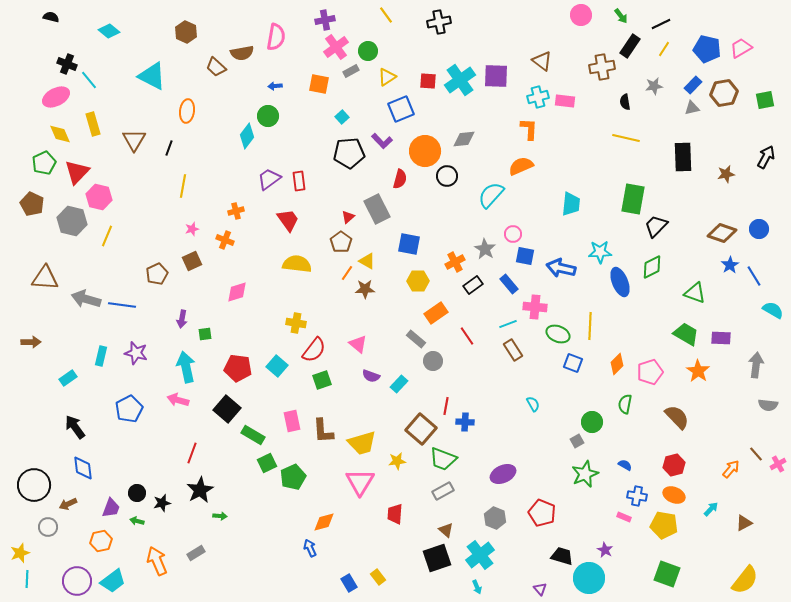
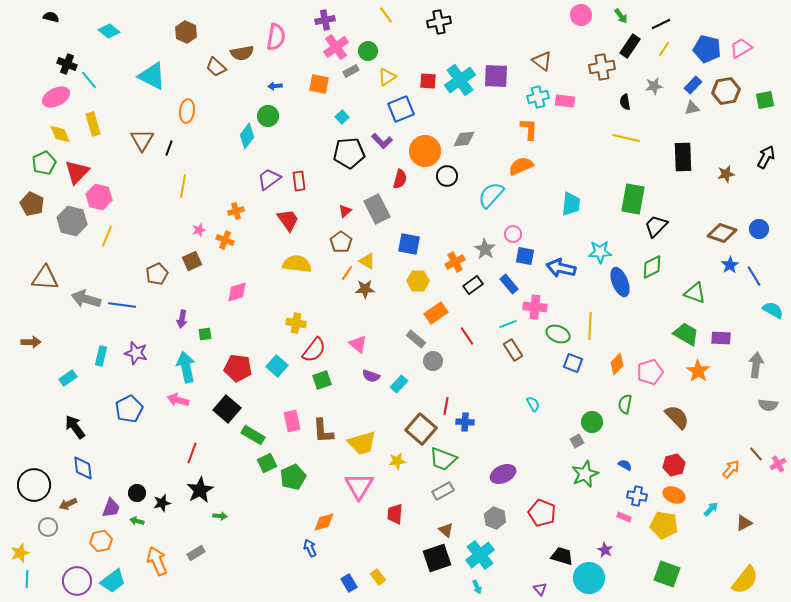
brown hexagon at (724, 93): moved 2 px right, 2 px up
brown triangle at (134, 140): moved 8 px right
red triangle at (348, 217): moved 3 px left, 6 px up
pink star at (192, 229): moved 7 px right, 1 px down
pink triangle at (360, 482): moved 1 px left, 4 px down
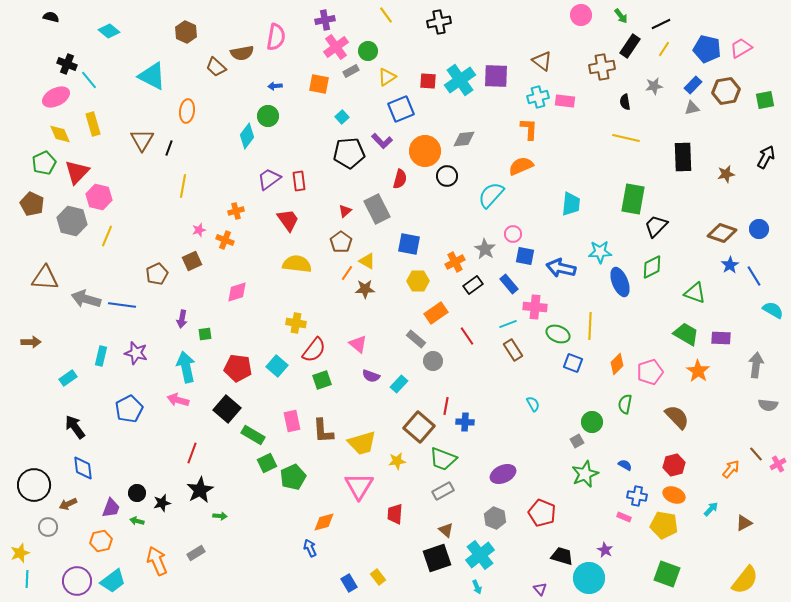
brown square at (421, 429): moved 2 px left, 2 px up
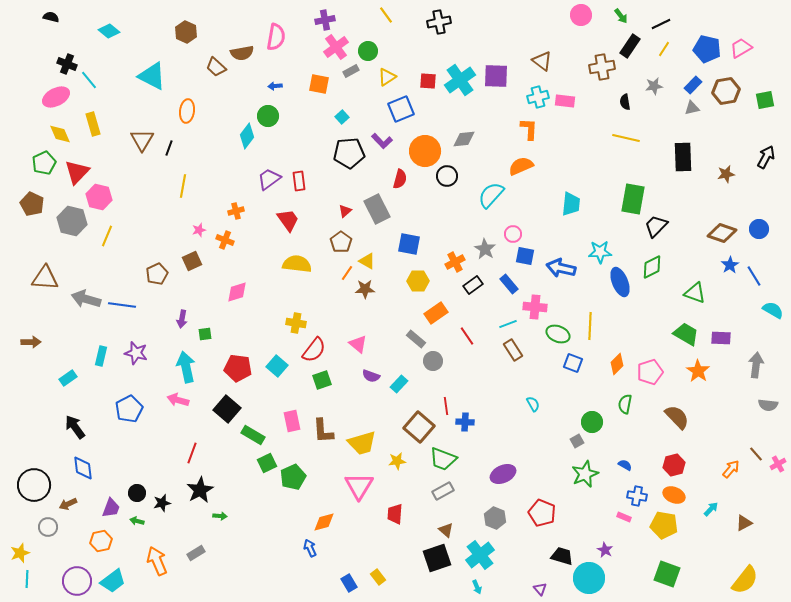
red line at (446, 406): rotated 18 degrees counterclockwise
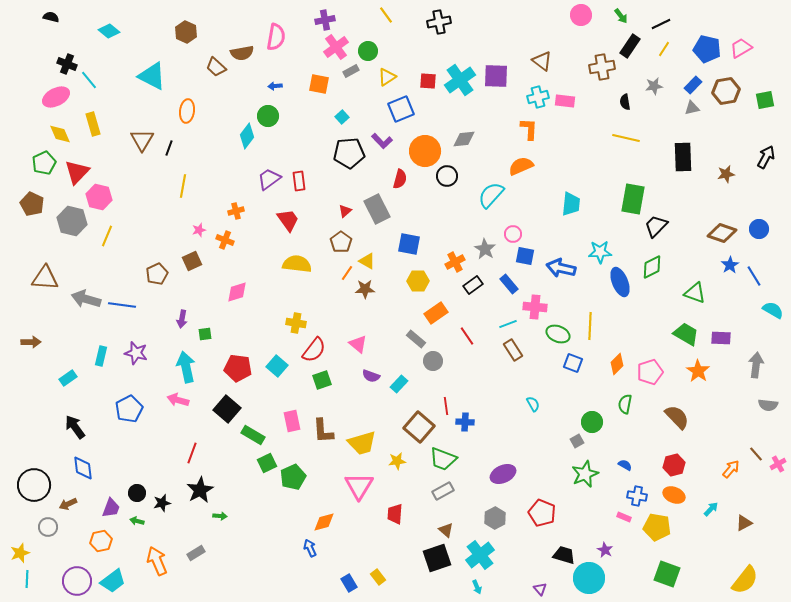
gray hexagon at (495, 518): rotated 10 degrees clockwise
yellow pentagon at (664, 525): moved 7 px left, 2 px down
black trapezoid at (562, 556): moved 2 px right, 1 px up
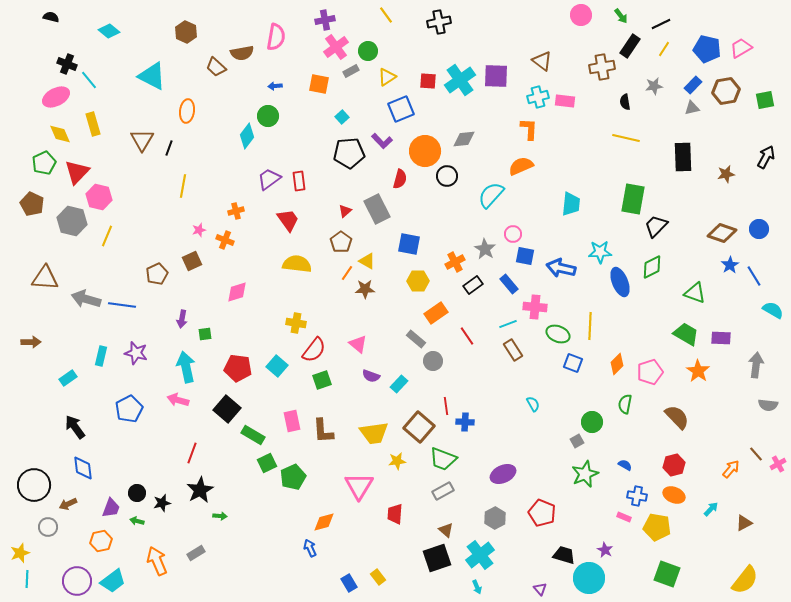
yellow trapezoid at (362, 443): moved 12 px right, 10 px up; rotated 8 degrees clockwise
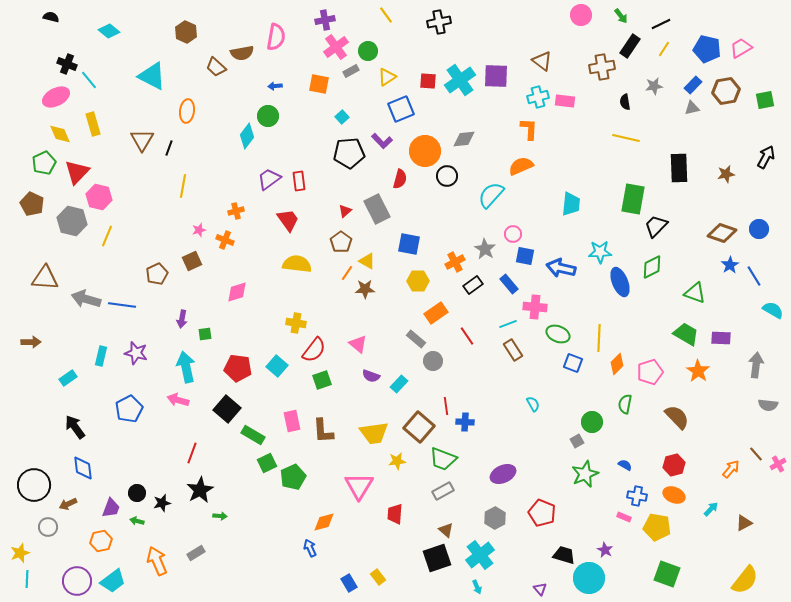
black rectangle at (683, 157): moved 4 px left, 11 px down
yellow line at (590, 326): moved 9 px right, 12 px down
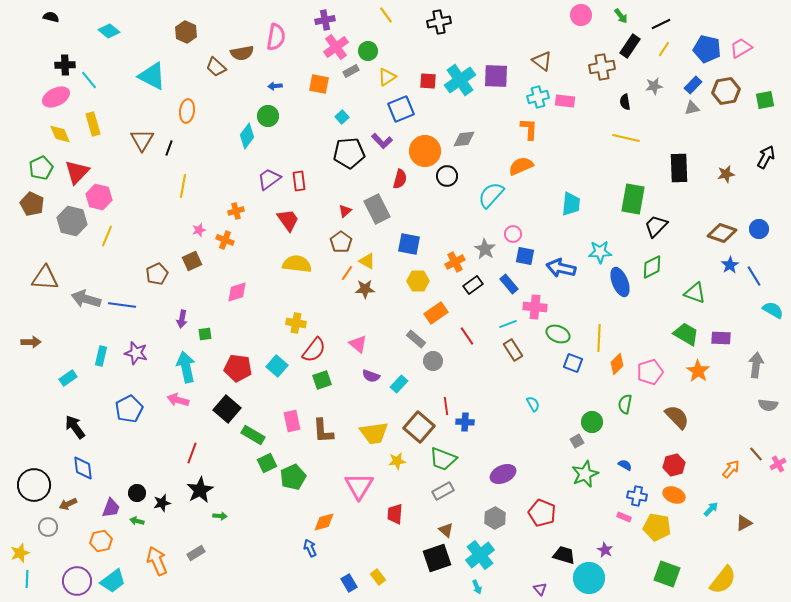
black cross at (67, 64): moved 2 px left, 1 px down; rotated 24 degrees counterclockwise
green pentagon at (44, 163): moved 3 px left, 5 px down
yellow semicircle at (745, 580): moved 22 px left
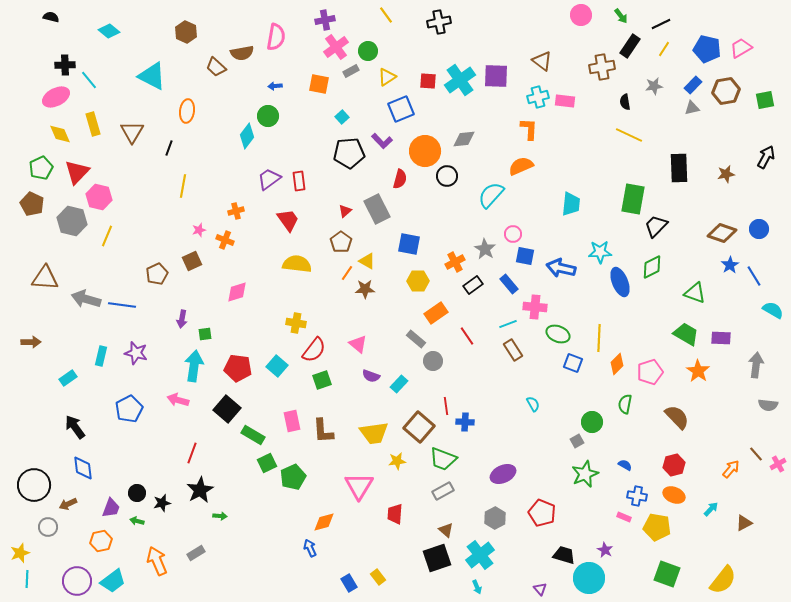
yellow line at (626, 138): moved 3 px right, 3 px up; rotated 12 degrees clockwise
brown triangle at (142, 140): moved 10 px left, 8 px up
cyan arrow at (186, 367): moved 8 px right, 1 px up; rotated 20 degrees clockwise
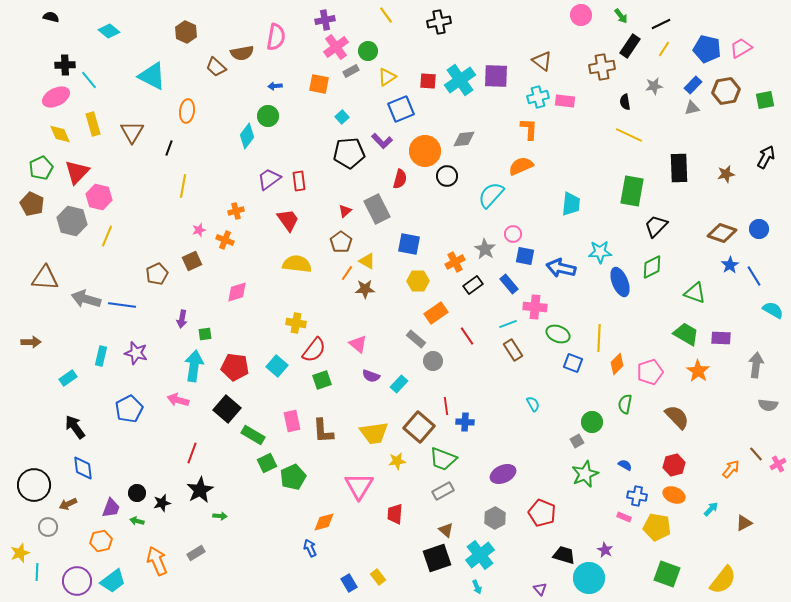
green rectangle at (633, 199): moved 1 px left, 8 px up
red pentagon at (238, 368): moved 3 px left, 1 px up
cyan line at (27, 579): moved 10 px right, 7 px up
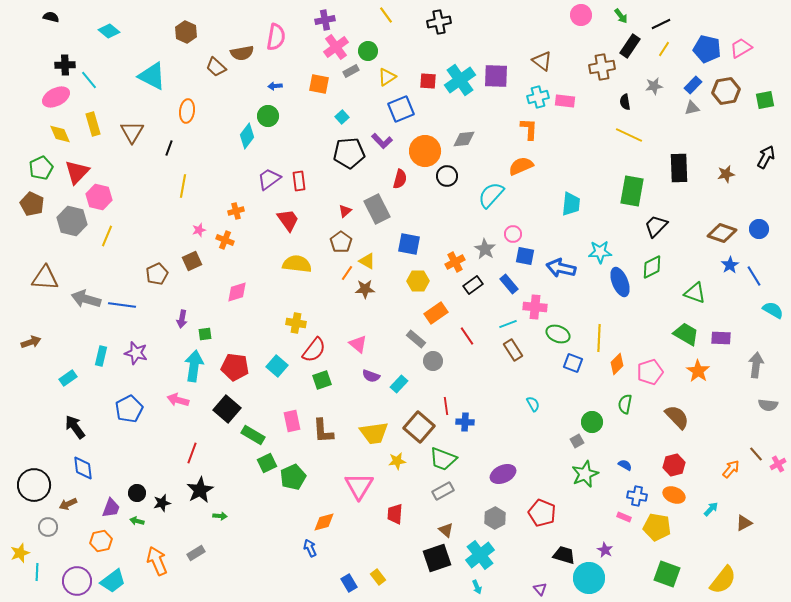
brown arrow at (31, 342): rotated 18 degrees counterclockwise
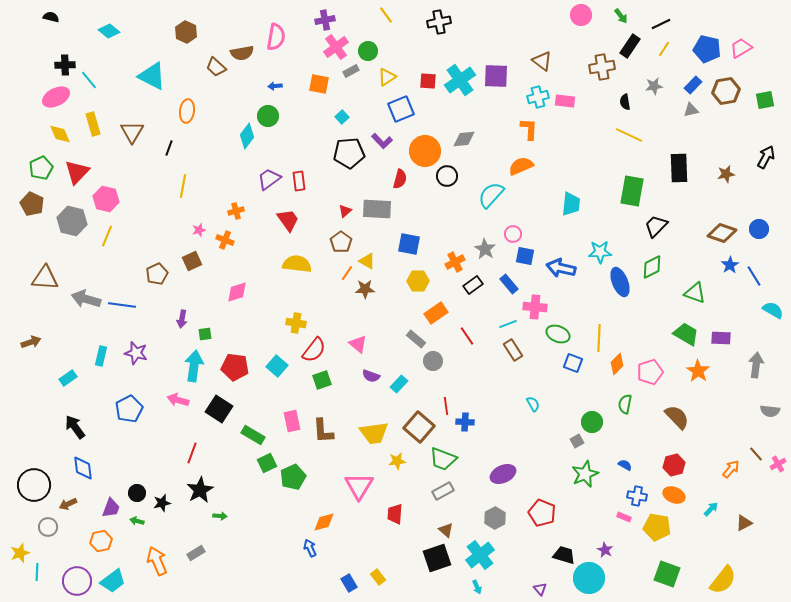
gray triangle at (692, 108): moved 1 px left, 2 px down
pink hexagon at (99, 197): moved 7 px right, 2 px down
gray rectangle at (377, 209): rotated 60 degrees counterclockwise
gray semicircle at (768, 405): moved 2 px right, 6 px down
black square at (227, 409): moved 8 px left; rotated 8 degrees counterclockwise
